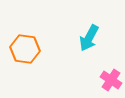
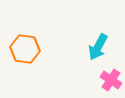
cyan arrow: moved 9 px right, 9 px down
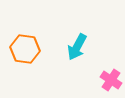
cyan arrow: moved 21 px left
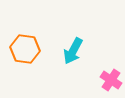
cyan arrow: moved 4 px left, 4 px down
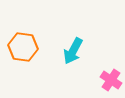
orange hexagon: moved 2 px left, 2 px up
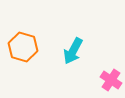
orange hexagon: rotated 8 degrees clockwise
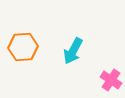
orange hexagon: rotated 20 degrees counterclockwise
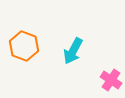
orange hexagon: moved 1 px right, 1 px up; rotated 24 degrees clockwise
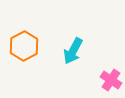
orange hexagon: rotated 12 degrees clockwise
